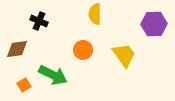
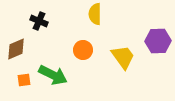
purple hexagon: moved 4 px right, 17 px down
brown diamond: moved 1 px left; rotated 15 degrees counterclockwise
yellow trapezoid: moved 1 px left, 2 px down
orange square: moved 5 px up; rotated 24 degrees clockwise
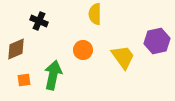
purple hexagon: moved 1 px left; rotated 10 degrees counterclockwise
green arrow: rotated 104 degrees counterclockwise
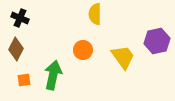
black cross: moved 19 px left, 3 px up
brown diamond: rotated 40 degrees counterclockwise
